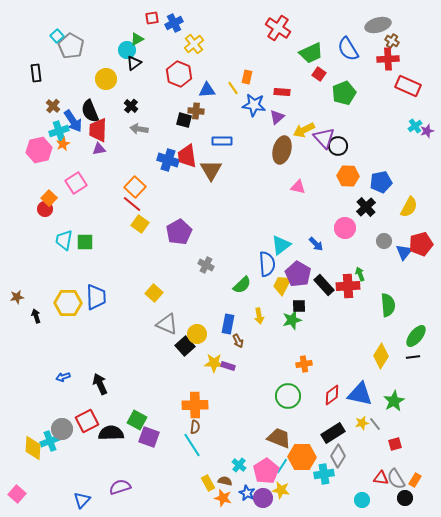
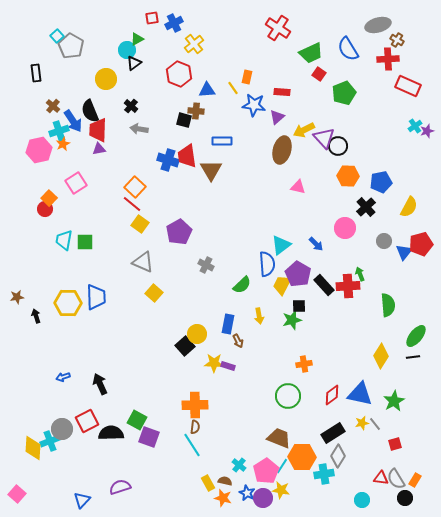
brown cross at (392, 41): moved 5 px right, 1 px up
gray triangle at (167, 324): moved 24 px left, 62 px up
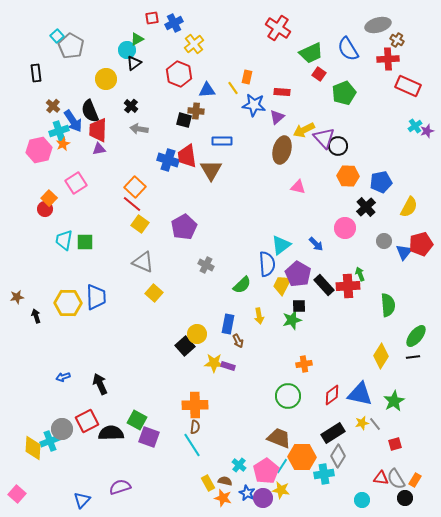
purple pentagon at (179, 232): moved 5 px right, 5 px up
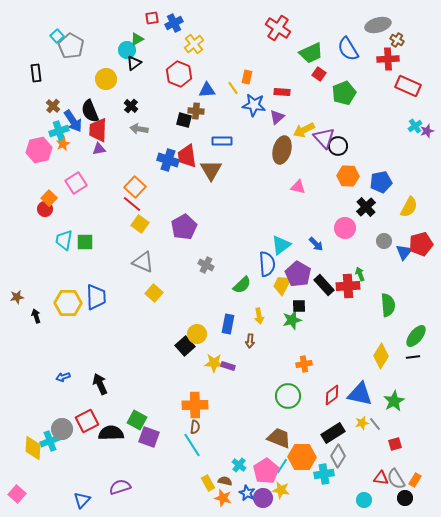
brown arrow at (238, 341): moved 12 px right; rotated 32 degrees clockwise
cyan circle at (362, 500): moved 2 px right
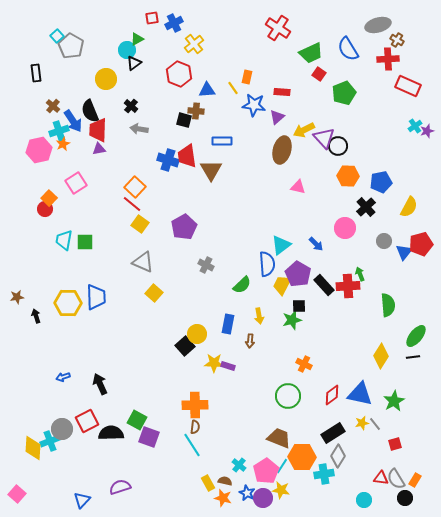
orange cross at (304, 364): rotated 35 degrees clockwise
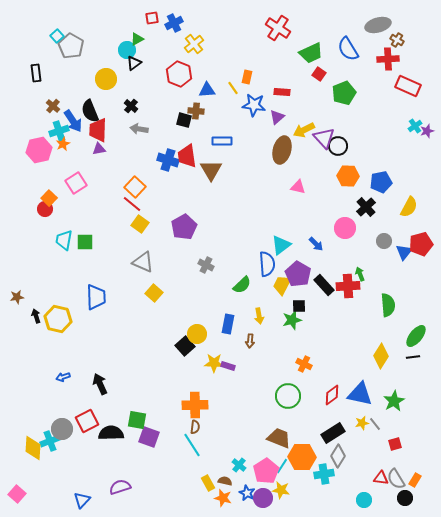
yellow hexagon at (68, 303): moved 10 px left, 16 px down; rotated 12 degrees clockwise
green square at (137, 420): rotated 18 degrees counterclockwise
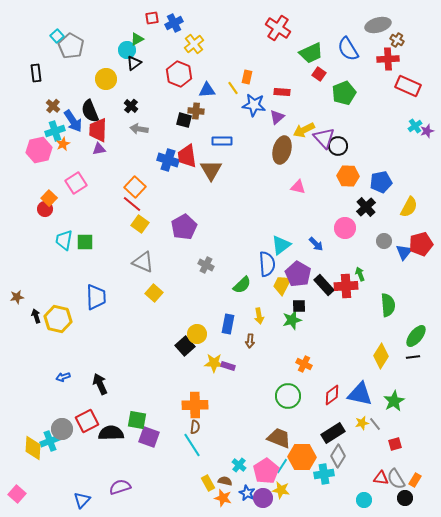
cyan cross at (59, 131): moved 4 px left
red cross at (348, 286): moved 2 px left
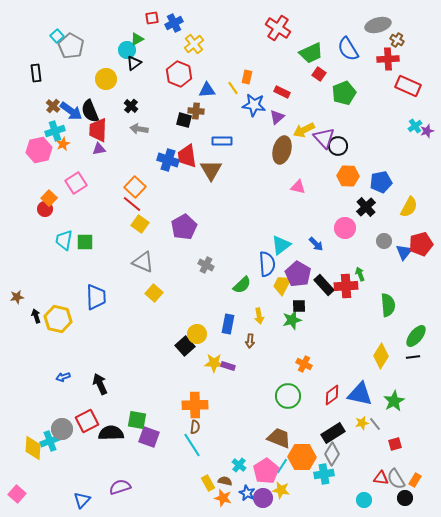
red rectangle at (282, 92): rotated 21 degrees clockwise
blue arrow at (73, 121): moved 2 px left, 10 px up; rotated 20 degrees counterclockwise
gray diamond at (338, 456): moved 6 px left, 2 px up
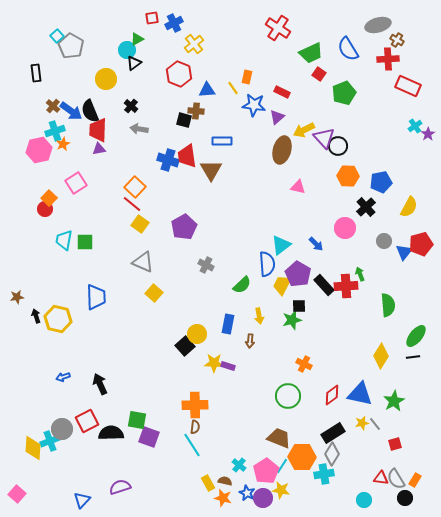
purple star at (427, 131): moved 1 px right, 3 px down; rotated 16 degrees counterclockwise
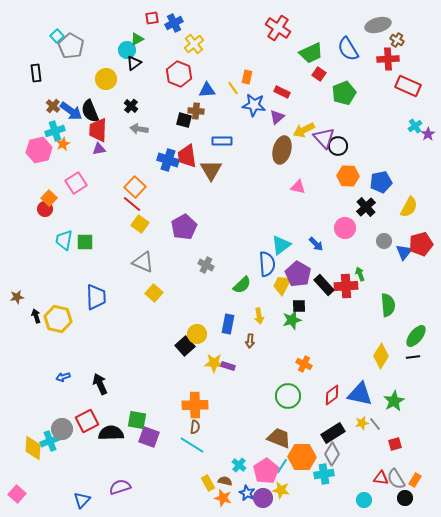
cyan line at (192, 445): rotated 25 degrees counterclockwise
